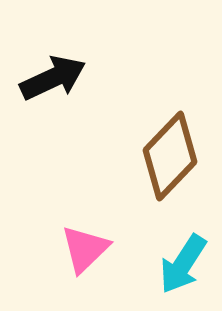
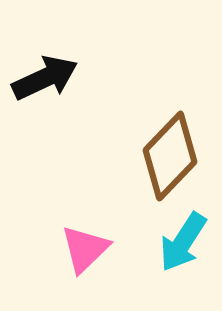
black arrow: moved 8 px left
cyan arrow: moved 22 px up
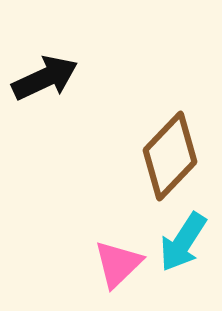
pink triangle: moved 33 px right, 15 px down
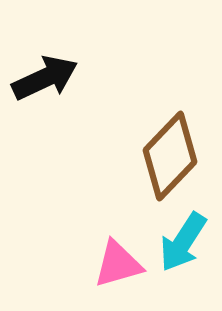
pink triangle: rotated 28 degrees clockwise
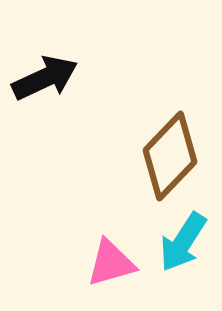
pink triangle: moved 7 px left, 1 px up
